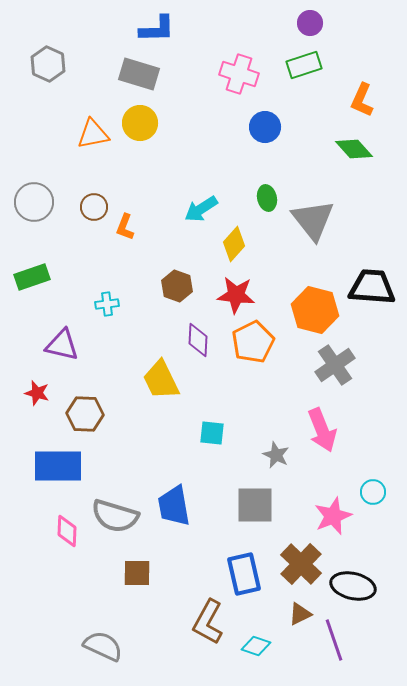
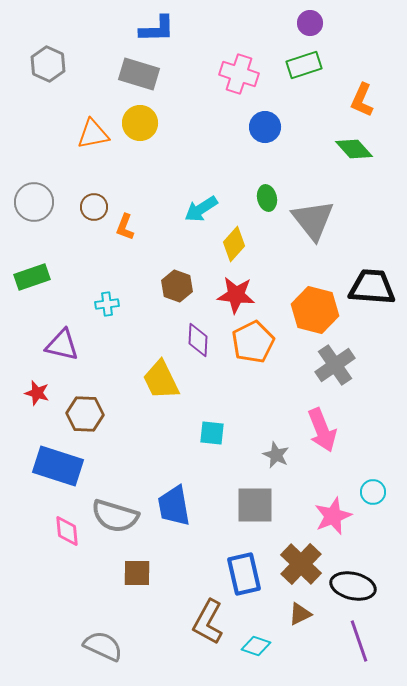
blue rectangle at (58, 466): rotated 18 degrees clockwise
pink diamond at (67, 531): rotated 8 degrees counterclockwise
purple line at (334, 640): moved 25 px right, 1 px down
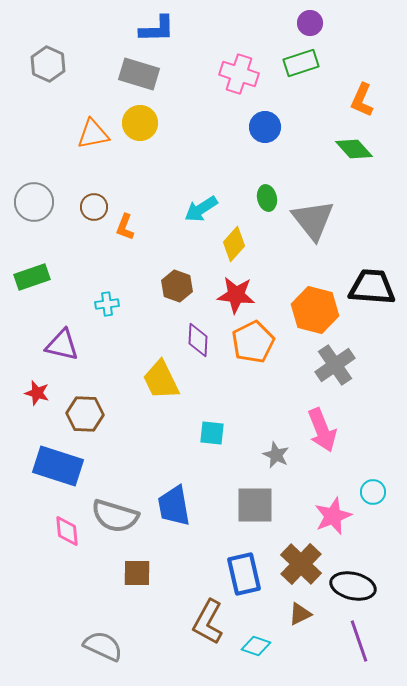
green rectangle at (304, 65): moved 3 px left, 2 px up
